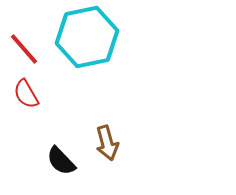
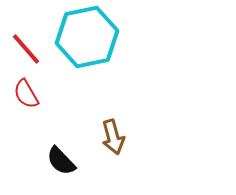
red line: moved 2 px right
brown arrow: moved 6 px right, 6 px up
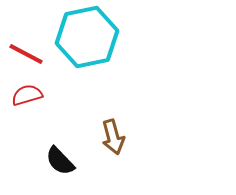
red line: moved 5 px down; rotated 21 degrees counterclockwise
red semicircle: moved 1 px right, 1 px down; rotated 104 degrees clockwise
black semicircle: moved 1 px left
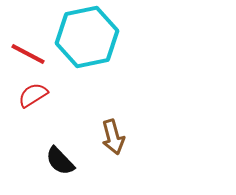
red line: moved 2 px right
red semicircle: moved 6 px right; rotated 16 degrees counterclockwise
